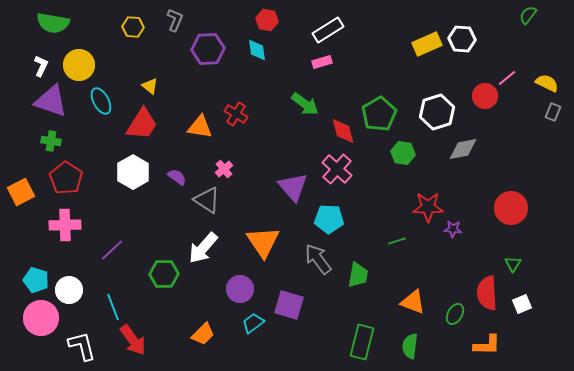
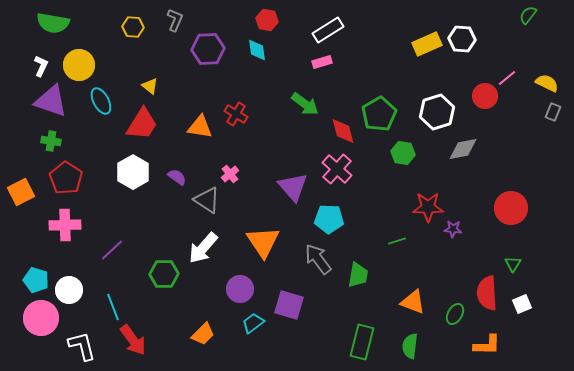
pink cross at (224, 169): moved 6 px right, 5 px down
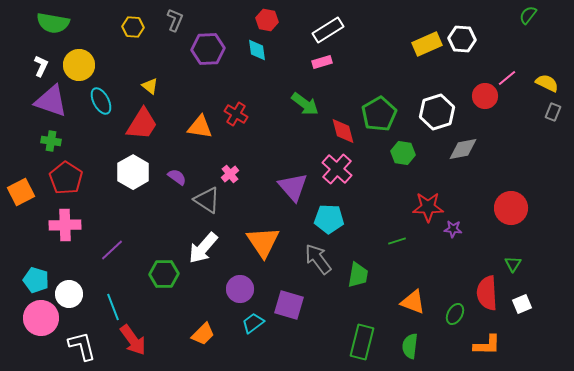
white circle at (69, 290): moved 4 px down
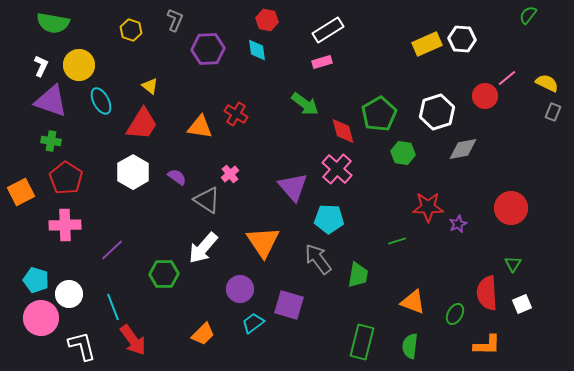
yellow hexagon at (133, 27): moved 2 px left, 3 px down; rotated 15 degrees clockwise
purple star at (453, 229): moved 5 px right, 5 px up; rotated 30 degrees counterclockwise
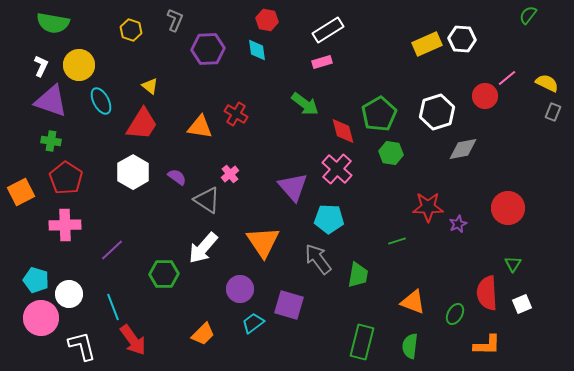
green hexagon at (403, 153): moved 12 px left
red circle at (511, 208): moved 3 px left
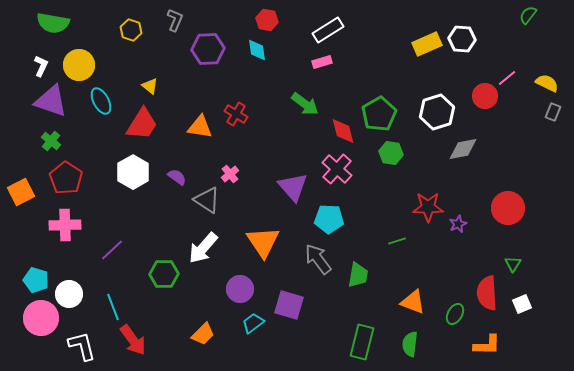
green cross at (51, 141): rotated 30 degrees clockwise
green semicircle at (410, 346): moved 2 px up
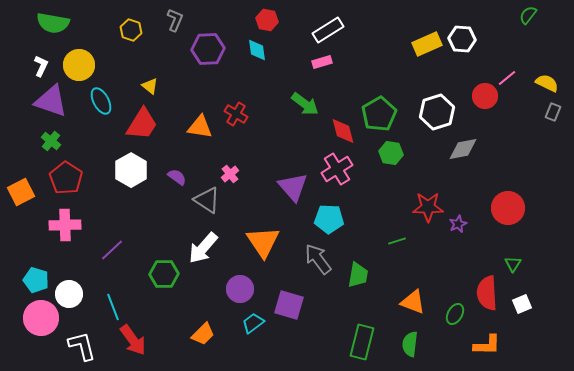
pink cross at (337, 169): rotated 16 degrees clockwise
white hexagon at (133, 172): moved 2 px left, 2 px up
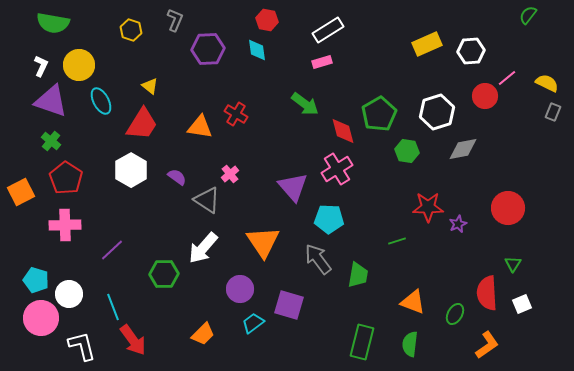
white hexagon at (462, 39): moved 9 px right, 12 px down; rotated 8 degrees counterclockwise
green hexagon at (391, 153): moved 16 px right, 2 px up
orange L-shape at (487, 345): rotated 36 degrees counterclockwise
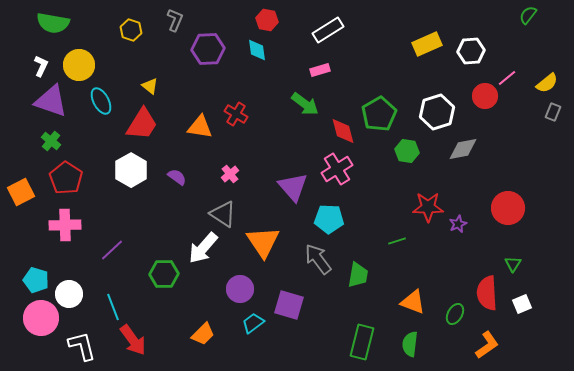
pink rectangle at (322, 62): moved 2 px left, 8 px down
yellow semicircle at (547, 83): rotated 115 degrees clockwise
gray triangle at (207, 200): moved 16 px right, 14 px down
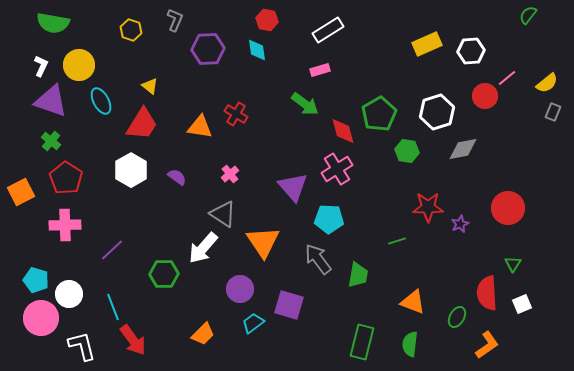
purple star at (458, 224): moved 2 px right
green ellipse at (455, 314): moved 2 px right, 3 px down
